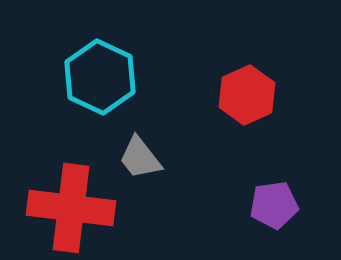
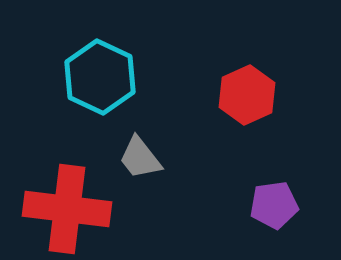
red cross: moved 4 px left, 1 px down
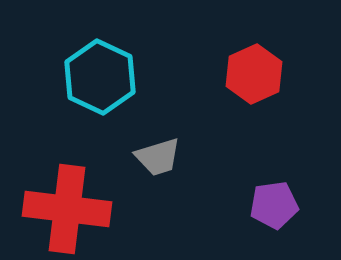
red hexagon: moved 7 px right, 21 px up
gray trapezoid: moved 18 px right, 1 px up; rotated 69 degrees counterclockwise
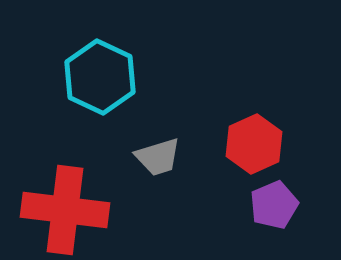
red hexagon: moved 70 px down
purple pentagon: rotated 15 degrees counterclockwise
red cross: moved 2 px left, 1 px down
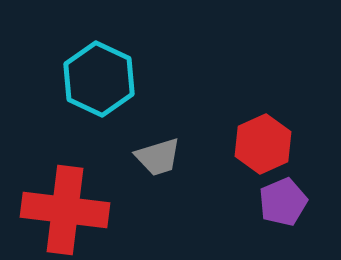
cyan hexagon: moved 1 px left, 2 px down
red hexagon: moved 9 px right
purple pentagon: moved 9 px right, 3 px up
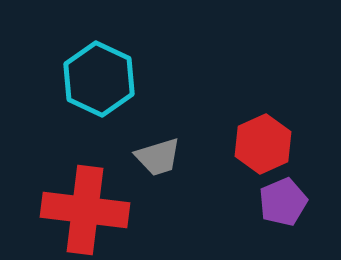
red cross: moved 20 px right
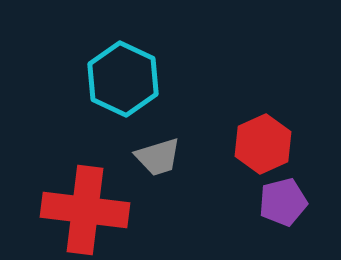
cyan hexagon: moved 24 px right
purple pentagon: rotated 9 degrees clockwise
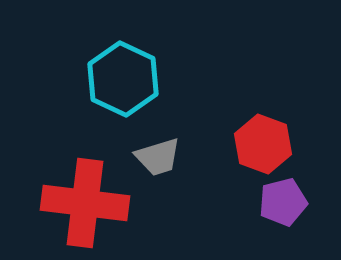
red hexagon: rotated 16 degrees counterclockwise
red cross: moved 7 px up
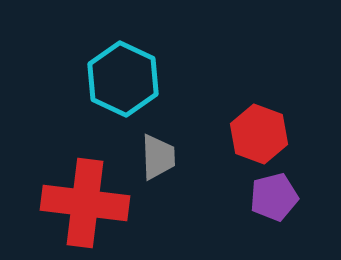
red hexagon: moved 4 px left, 10 px up
gray trapezoid: rotated 75 degrees counterclockwise
purple pentagon: moved 9 px left, 5 px up
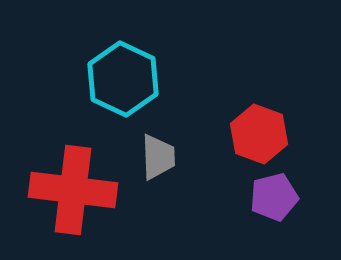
red cross: moved 12 px left, 13 px up
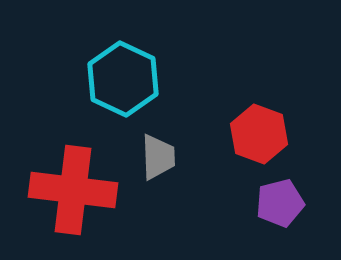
purple pentagon: moved 6 px right, 6 px down
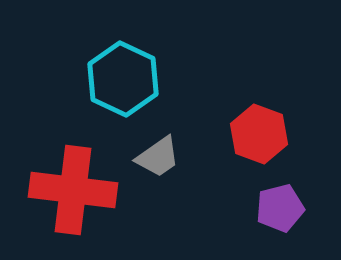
gray trapezoid: rotated 57 degrees clockwise
purple pentagon: moved 5 px down
